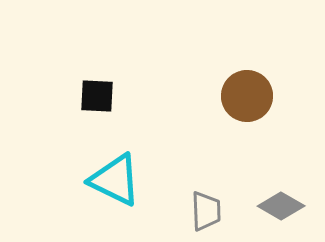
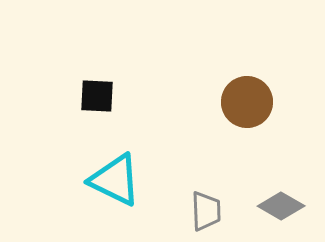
brown circle: moved 6 px down
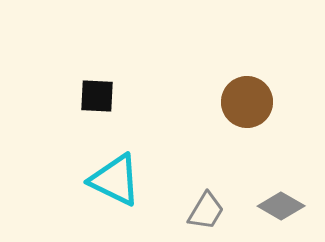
gray trapezoid: rotated 33 degrees clockwise
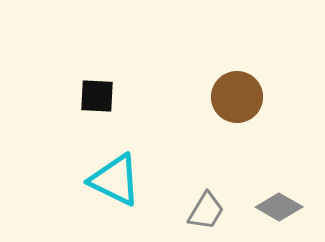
brown circle: moved 10 px left, 5 px up
gray diamond: moved 2 px left, 1 px down
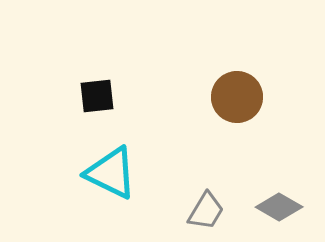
black square: rotated 9 degrees counterclockwise
cyan triangle: moved 4 px left, 7 px up
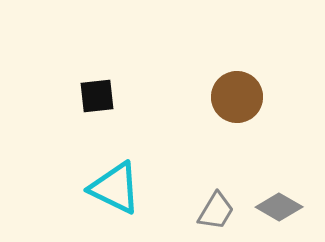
cyan triangle: moved 4 px right, 15 px down
gray trapezoid: moved 10 px right
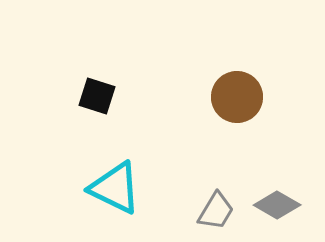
black square: rotated 24 degrees clockwise
gray diamond: moved 2 px left, 2 px up
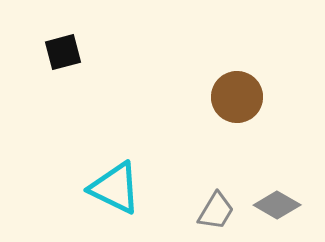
black square: moved 34 px left, 44 px up; rotated 33 degrees counterclockwise
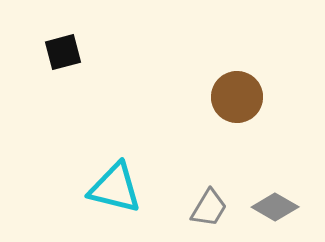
cyan triangle: rotated 12 degrees counterclockwise
gray diamond: moved 2 px left, 2 px down
gray trapezoid: moved 7 px left, 3 px up
